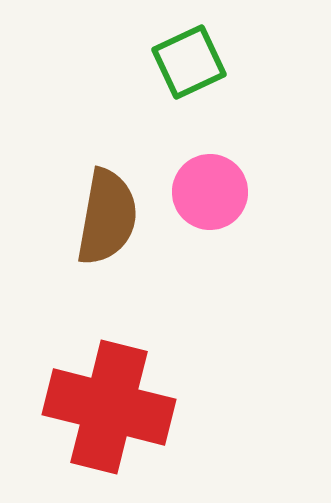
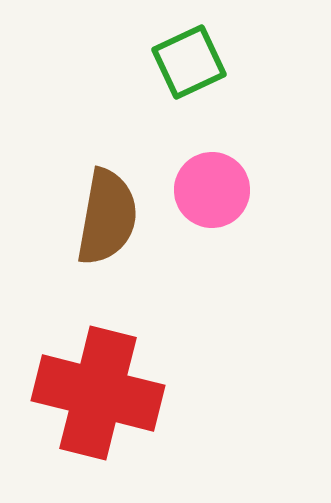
pink circle: moved 2 px right, 2 px up
red cross: moved 11 px left, 14 px up
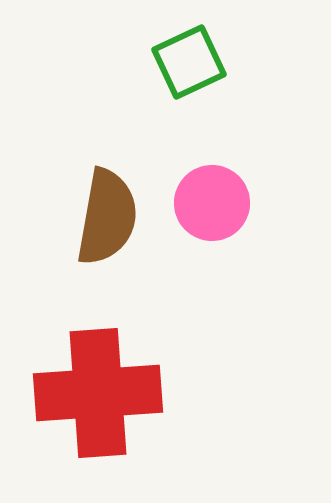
pink circle: moved 13 px down
red cross: rotated 18 degrees counterclockwise
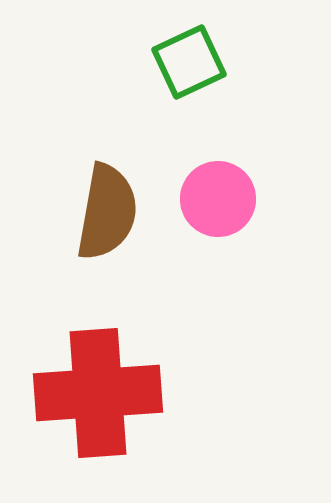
pink circle: moved 6 px right, 4 px up
brown semicircle: moved 5 px up
